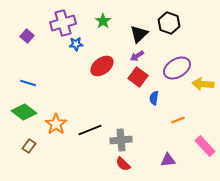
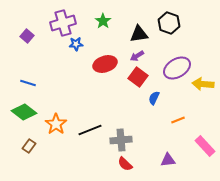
black triangle: rotated 36 degrees clockwise
red ellipse: moved 3 px right, 2 px up; rotated 20 degrees clockwise
blue semicircle: rotated 16 degrees clockwise
red semicircle: moved 2 px right
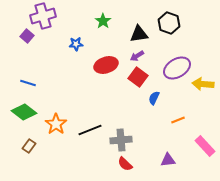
purple cross: moved 20 px left, 7 px up
red ellipse: moved 1 px right, 1 px down
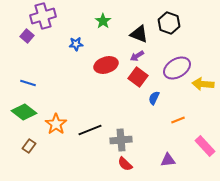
black triangle: rotated 30 degrees clockwise
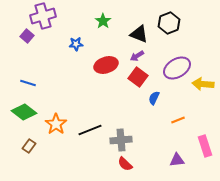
black hexagon: rotated 20 degrees clockwise
pink rectangle: rotated 25 degrees clockwise
purple triangle: moved 9 px right
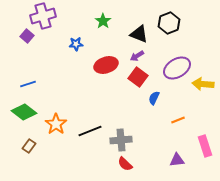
blue line: moved 1 px down; rotated 35 degrees counterclockwise
black line: moved 1 px down
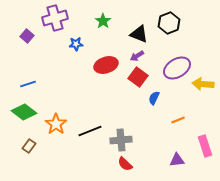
purple cross: moved 12 px right, 2 px down
